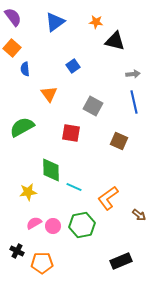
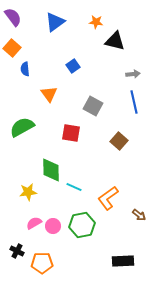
brown square: rotated 18 degrees clockwise
black rectangle: moved 2 px right; rotated 20 degrees clockwise
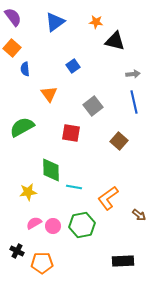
gray square: rotated 24 degrees clockwise
cyan line: rotated 14 degrees counterclockwise
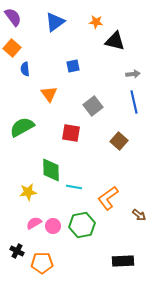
blue square: rotated 24 degrees clockwise
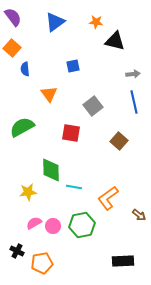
orange pentagon: rotated 10 degrees counterclockwise
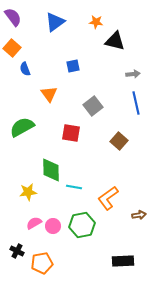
blue semicircle: rotated 16 degrees counterclockwise
blue line: moved 2 px right, 1 px down
brown arrow: rotated 48 degrees counterclockwise
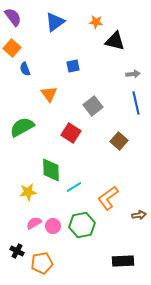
red square: rotated 24 degrees clockwise
cyan line: rotated 42 degrees counterclockwise
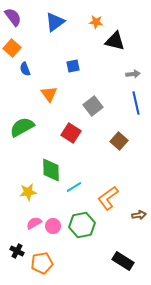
black rectangle: rotated 35 degrees clockwise
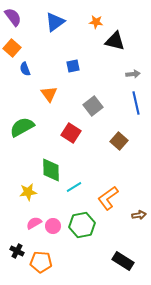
orange pentagon: moved 1 px left, 1 px up; rotated 15 degrees clockwise
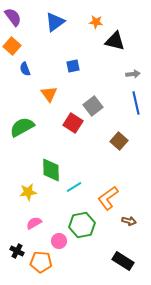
orange square: moved 2 px up
red square: moved 2 px right, 10 px up
brown arrow: moved 10 px left, 6 px down; rotated 24 degrees clockwise
pink circle: moved 6 px right, 15 px down
